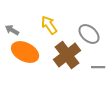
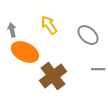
gray arrow: rotated 48 degrees clockwise
gray ellipse: moved 1 px left, 1 px down
brown cross: moved 14 px left, 21 px down
gray line: moved 2 px down
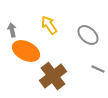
orange ellipse: moved 1 px right, 1 px up
gray line: rotated 24 degrees clockwise
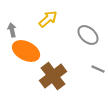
yellow arrow: moved 1 px left, 6 px up; rotated 84 degrees clockwise
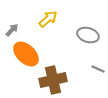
gray arrow: rotated 56 degrees clockwise
gray ellipse: rotated 25 degrees counterclockwise
orange ellipse: moved 3 px down; rotated 16 degrees clockwise
brown cross: moved 4 px down; rotated 24 degrees clockwise
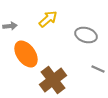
gray arrow: moved 2 px left, 4 px up; rotated 40 degrees clockwise
gray ellipse: moved 2 px left
orange ellipse: rotated 12 degrees clockwise
brown cross: rotated 24 degrees counterclockwise
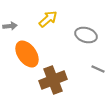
orange ellipse: moved 1 px right
brown cross: rotated 16 degrees clockwise
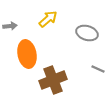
gray ellipse: moved 1 px right, 2 px up
orange ellipse: rotated 24 degrees clockwise
